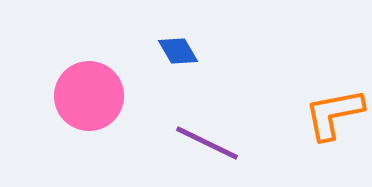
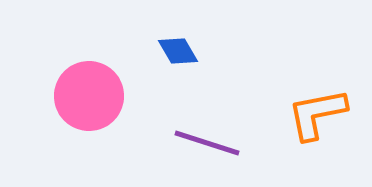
orange L-shape: moved 17 px left
purple line: rotated 8 degrees counterclockwise
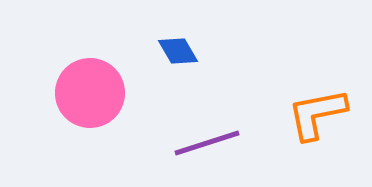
pink circle: moved 1 px right, 3 px up
purple line: rotated 36 degrees counterclockwise
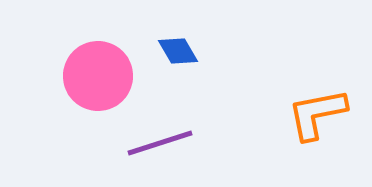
pink circle: moved 8 px right, 17 px up
purple line: moved 47 px left
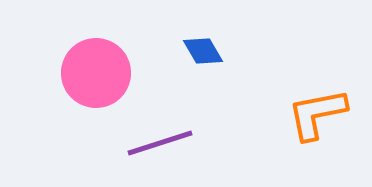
blue diamond: moved 25 px right
pink circle: moved 2 px left, 3 px up
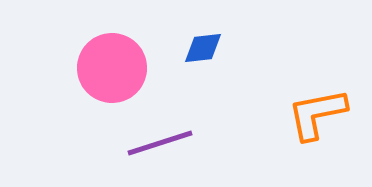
blue diamond: moved 3 px up; rotated 66 degrees counterclockwise
pink circle: moved 16 px right, 5 px up
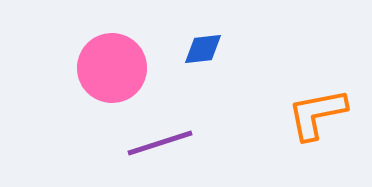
blue diamond: moved 1 px down
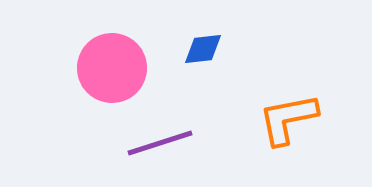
orange L-shape: moved 29 px left, 5 px down
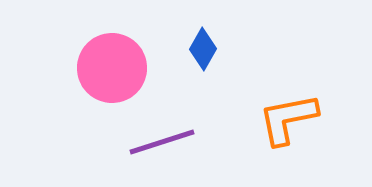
blue diamond: rotated 54 degrees counterclockwise
purple line: moved 2 px right, 1 px up
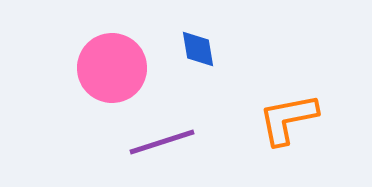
blue diamond: moved 5 px left; rotated 39 degrees counterclockwise
